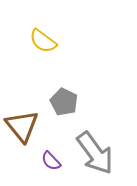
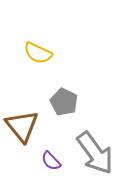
yellow semicircle: moved 5 px left, 12 px down; rotated 12 degrees counterclockwise
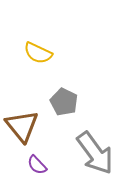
purple semicircle: moved 14 px left, 4 px down
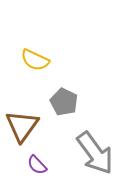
yellow semicircle: moved 3 px left, 7 px down
brown triangle: rotated 15 degrees clockwise
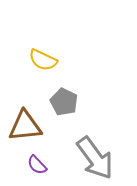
yellow semicircle: moved 8 px right
brown triangle: moved 3 px right; rotated 48 degrees clockwise
gray arrow: moved 5 px down
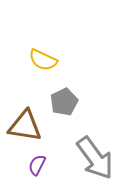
gray pentagon: rotated 20 degrees clockwise
brown triangle: rotated 15 degrees clockwise
purple semicircle: rotated 70 degrees clockwise
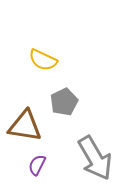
gray arrow: rotated 6 degrees clockwise
